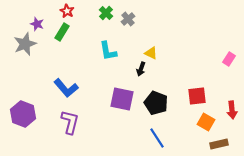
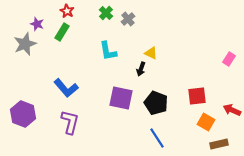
purple square: moved 1 px left, 1 px up
red arrow: rotated 120 degrees clockwise
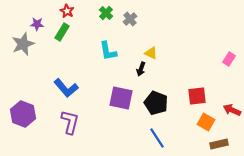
gray cross: moved 2 px right
purple star: rotated 16 degrees counterclockwise
gray star: moved 2 px left
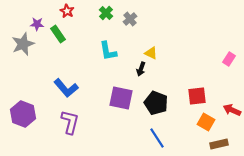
green rectangle: moved 4 px left, 2 px down; rotated 66 degrees counterclockwise
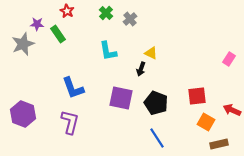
blue L-shape: moved 7 px right; rotated 20 degrees clockwise
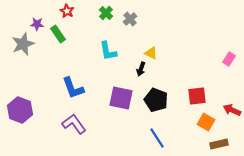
black pentagon: moved 3 px up
purple hexagon: moved 3 px left, 4 px up
purple L-shape: moved 4 px right, 2 px down; rotated 50 degrees counterclockwise
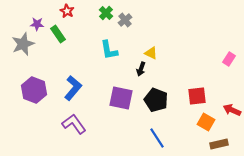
gray cross: moved 5 px left, 1 px down
cyan L-shape: moved 1 px right, 1 px up
blue L-shape: rotated 120 degrees counterclockwise
purple hexagon: moved 14 px right, 20 px up
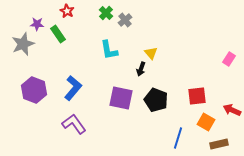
yellow triangle: rotated 24 degrees clockwise
blue line: moved 21 px right; rotated 50 degrees clockwise
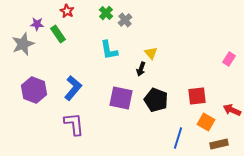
purple L-shape: rotated 30 degrees clockwise
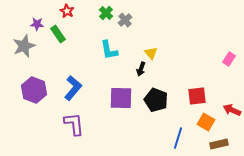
gray star: moved 1 px right, 2 px down
purple square: rotated 10 degrees counterclockwise
